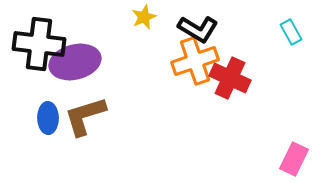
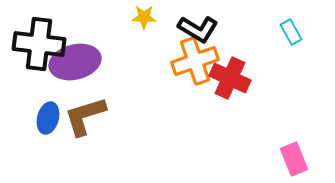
yellow star: rotated 25 degrees clockwise
blue ellipse: rotated 16 degrees clockwise
pink rectangle: rotated 48 degrees counterclockwise
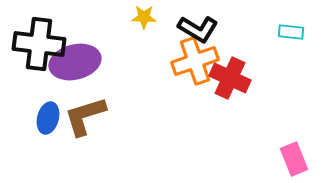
cyan rectangle: rotated 55 degrees counterclockwise
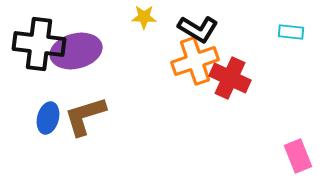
purple ellipse: moved 1 px right, 11 px up
pink rectangle: moved 4 px right, 3 px up
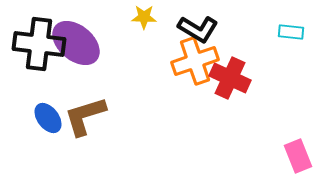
purple ellipse: moved 8 px up; rotated 54 degrees clockwise
blue ellipse: rotated 52 degrees counterclockwise
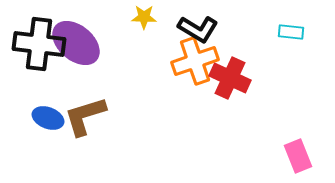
blue ellipse: rotated 32 degrees counterclockwise
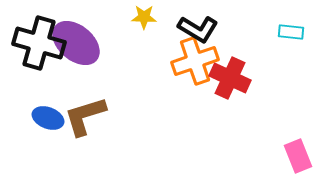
black cross: moved 1 px up; rotated 9 degrees clockwise
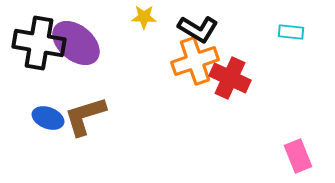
black cross: rotated 6 degrees counterclockwise
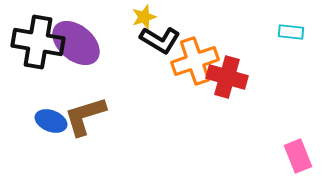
yellow star: rotated 20 degrees counterclockwise
black L-shape: moved 38 px left, 11 px down
black cross: moved 1 px left, 1 px up
red cross: moved 3 px left, 1 px up; rotated 9 degrees counterclockwise
blue ellipse: moved 3 px right, 3 px down
